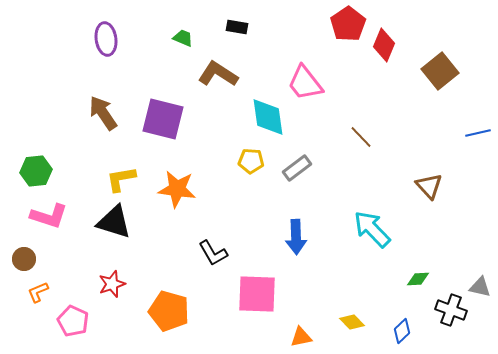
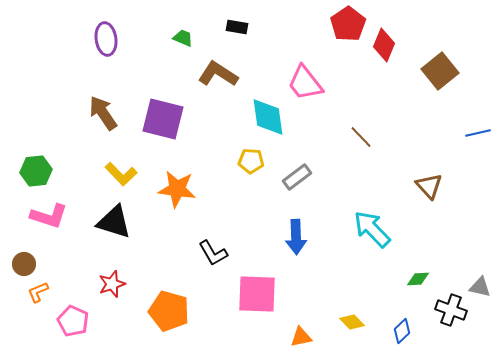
gray rectangle: moved 9 px down
yellow L-shape: moved 5 px up; rotated 124 degrees counterclockwise
brown circle: moved 5 px down
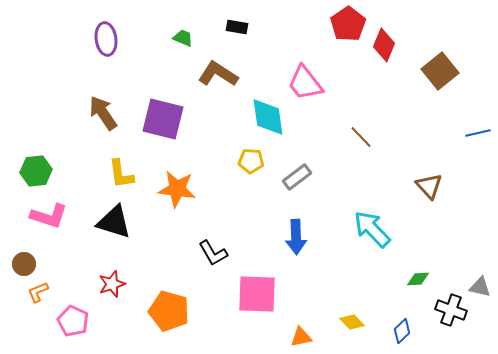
yellow L-shape: rotated 36 degrees clockwise
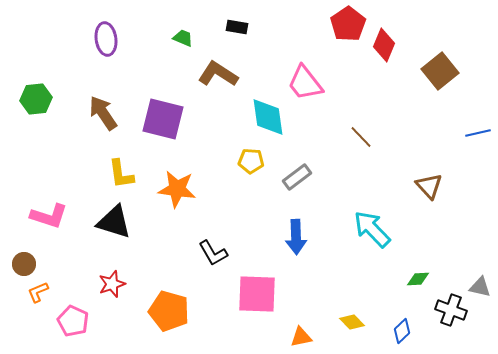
green hexagon: moved 72 px up
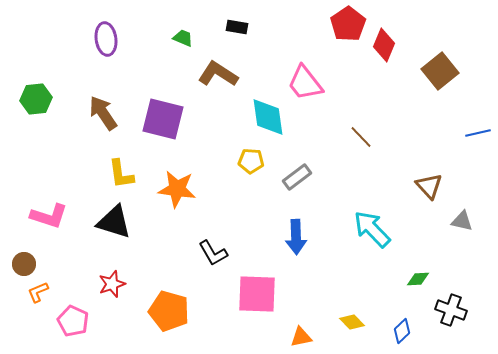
gray triangle: moved 18 px left, 66 px up
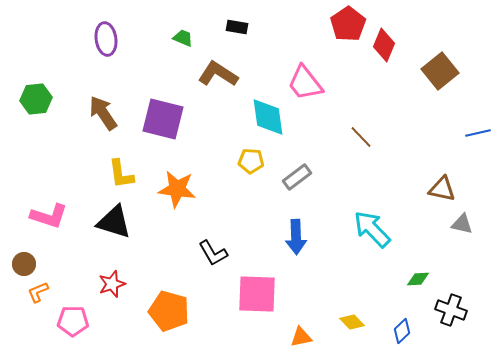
brown triangle: moved 13 px right, 3 px down; rotated 36 degrees counterclockwise
gray triangle: moved 3 px down
pink pentagon: rotated 24 degrees counterclockwise
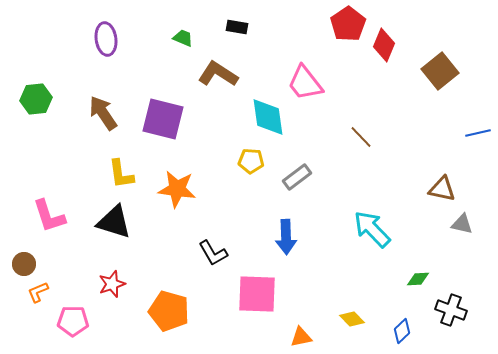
pink L-shape: rotated 54 degrees clockwise
blue arrow: moved 10 px left
yellow diamond: moved 3 px up
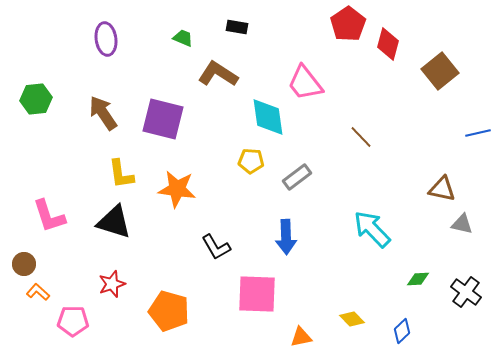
red diamond: moved 4 px right, 1 px up; rotated 8 degrees counterclockwise
black L-shape: moved 3 px right, 6 px up
orange L-shape: rotated 65 degrees clockwise
black cross: moved 15 px right, 18 px up; rotated 16 degrees clockwise
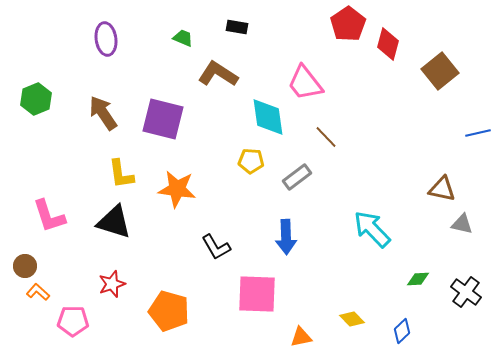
green hexagon: rotated 16 degrees counterclockwise
brown line: moved 35 px left
brown circle: moved 1 px right, 2 px down
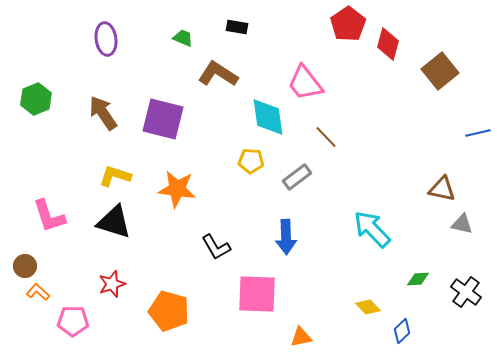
yellow L-shape: moved 6 px left, 2 px down; rotated 116 degrees clockwise
yellow diamond: moved 16 px right, 12 px up
